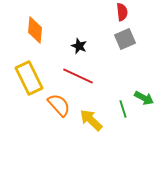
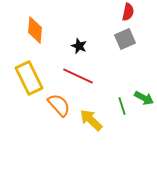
red semicircle: moved 6 px right; rotated 18 degrees clockwise
green line: moved 1 px left, 3 px up
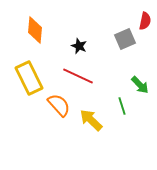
red semicircle: moved 17 px right, 9 px down
green arrow: moved 4 px left, 13 px up; rotated 18 degrees clockwise
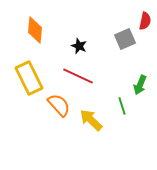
green arrow: rotated 66 degrees clockwise
